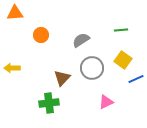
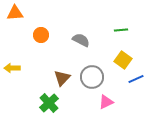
gray semicircle: rotated 60 degrees clockwise
gray circle: moved 9 px down
green cross: rotated 36 degrees counterclockwise
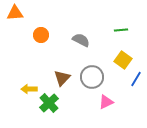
yellow arrow: moved 17 px right, 21 px down
blue line: rotated 35 degrees counterclockwise
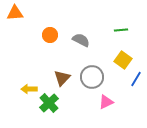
orange circle: moved 9 px right
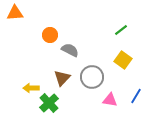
green line: rotated 32 degrees counterclockwise
gray semicircle: moved 11 px left, 10 px down
blue line: moved 17 px down
yellow arrow: moved 2 px right, 1 px up
pink triangle: moved 4 px right, 2 px up; rotated 35 degrees clockwise
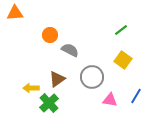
brown triangle: moved 5 px left, 1 px down; rotated 12 degrees clockwise
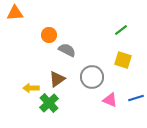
orange circle: moved 1 px left
gray semicircle: moved 3 px left
yellow square: rotated 18 degrees counterclockwise
blue line: moved 2 px down; rotated 42 degrees clockwise
pink triangle: rotated 14 degrees clockwise
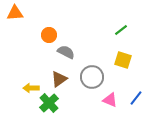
gray semicircle: moved 1 px left, 2 px down
brown triangle: moved 2 px right
blue line: rotated 35 degrees counterclockwise
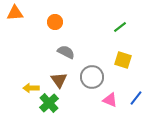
green line: moved 1 px left, 3 px up
orange circle: moved 6 px right, 13 px up
brown triangle: moved 1 px down; rotated 30 degrees counterclockwise
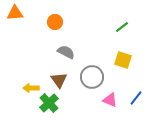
green line: moved 2 px right
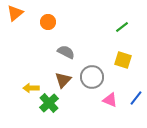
orange triangle: rotated 36 degrees counterclockwise
orange circle: moved 7 px left
brown triangle: moved 4 px right; rotated 18 degrees clockwise
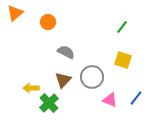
green line: rotated 16 degrees counterclockwise
